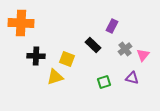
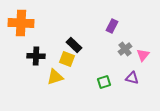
black rectangle: moved 19 px left
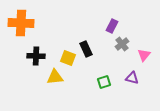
black rectangle: moved 12 px right, 4 px down; rotated 21 degrees clockwise
gray cross: moved 3 px left, 5 px up
pink triangle: moved 1 px right
yellow square: moved 1 px right, 1 px up
yellow triangle: rotated 12 degrees clockwise
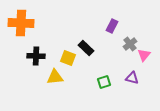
gray cross: moved 8 px right
black rectangle: moved 1 px up; rotated 21 degrees counterclockwise
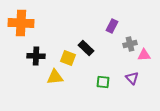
gray cross: rotated 24 degrees clockwise
pink triangle: rotated 48 degrees clockwise
purple triangle: rotated 32 degrees clockwise
green square: moved 1 px left; rotated 24 degrees clockwise
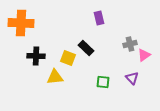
purple rectangle: moved 13 px left, 8 px up; rotated 40 degrees counterclockwise
pink triangle: rotated 32 degrees counterclockwise
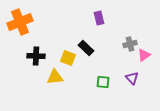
orange cross: moved 1 px left, 1 px up; rotated 25 degrees counterclockwise
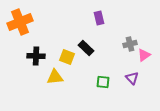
yellow square: moved 1 px left, 1 px up
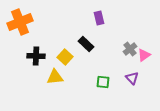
gray cross: moved 5 px down; rotated 24 degrees counterclockwise
black rectangle: moved 4 px up
yellow square: moved 2 px left; rotated 21 degrees clockwise
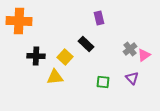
orange cross: moved 1 px left, 1 px up; rotated 25 degrees clockwise
